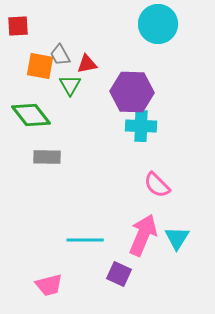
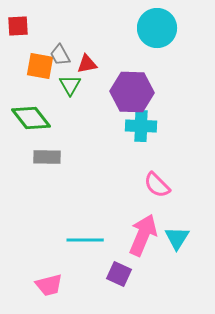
cyan circle: moved 1 px left, 4 px down
green diamond: moved 3 px down
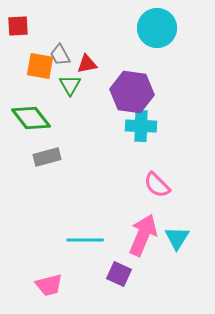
purple hexagon: rotated 6 degrees clockwise
gray rectangle: rotated 16 degrees counterclockwise
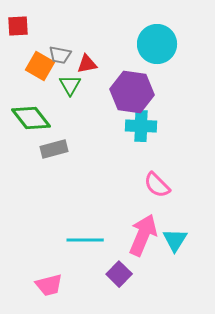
cyan circle: moved 16 px down
gray trapezoid: rotated 50 degrees counterclockwise
orange square: rotated 20 degrees clockwise
gray rectangle: moved 7 px right, 8 px up
cyan triangle: moved 2 px left, 2 px down
purple square: rotated 20 degrees clockwise
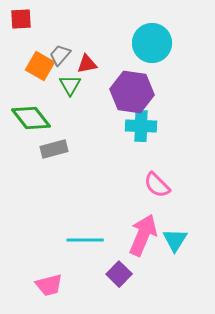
red square: moved 3 px right, 7 px up
cyan circle: moved 5 px left, 1 px up
gray trapezoid: rotated 120 degrees clockwise
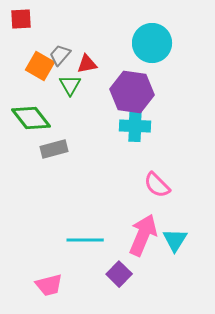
cyan cross: moved 6 px left
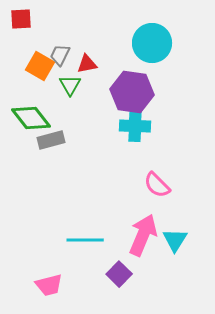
gray trapezoid: rotated 15 degrees counterclockwise
gray rectangle: moved 3 px left, 9 px up
